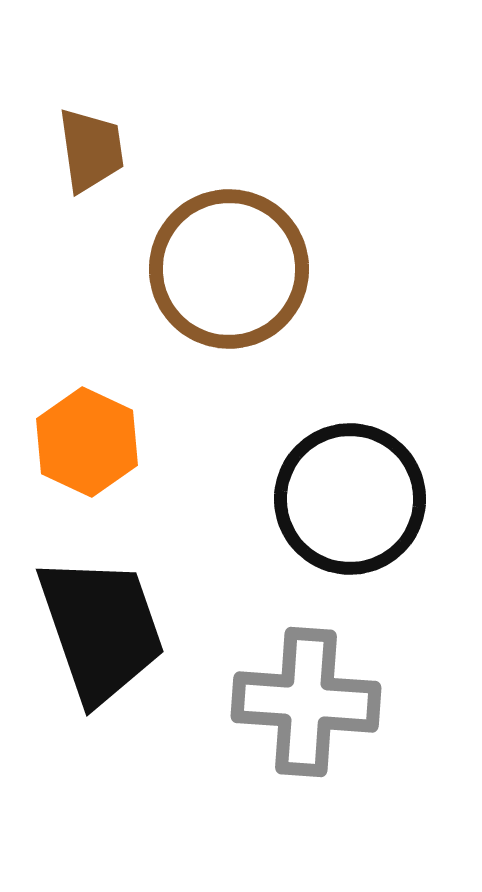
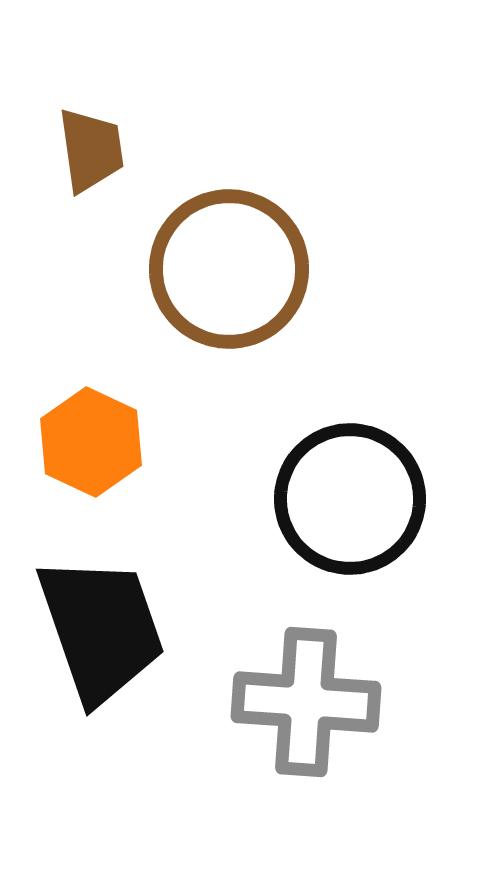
orange hexagon: moved 4 px right
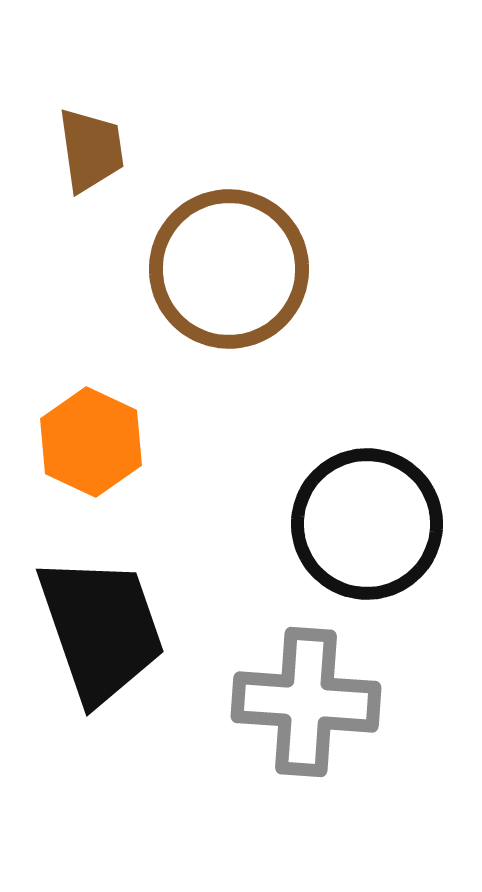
black circle: moved 17 px right, 25 px down
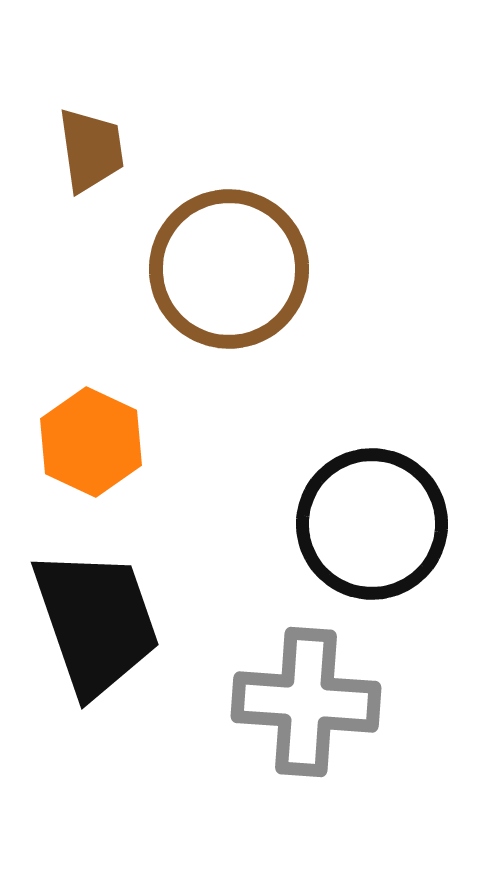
black circle: moved 5 px right
black trapezoid: moved 5 px left, 7 px up
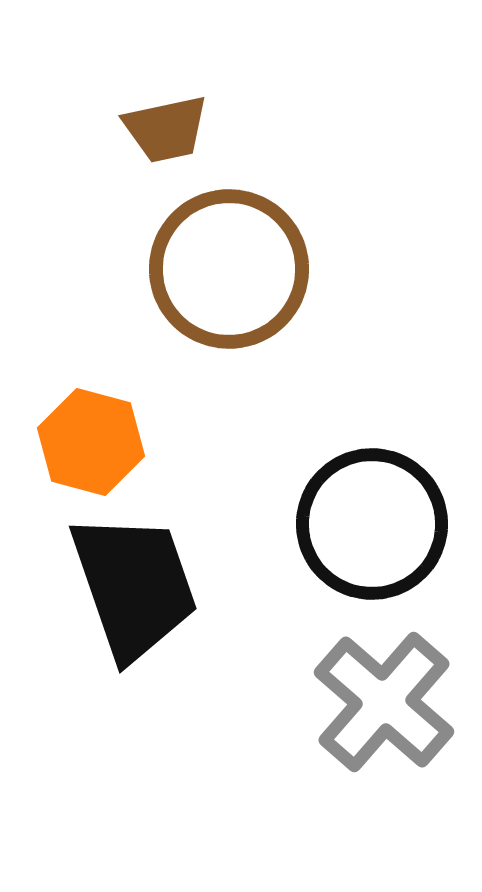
brown trapezoid: moved 75 px right, 21 px up; rotated 86 degrees clockwise
orange hexagon: rotated 10 degrees counterclockwise
black trapezoid: moved 38 px right, 36 px up
gray cross: moved 78 px right; rotated 37 degrees clockwise
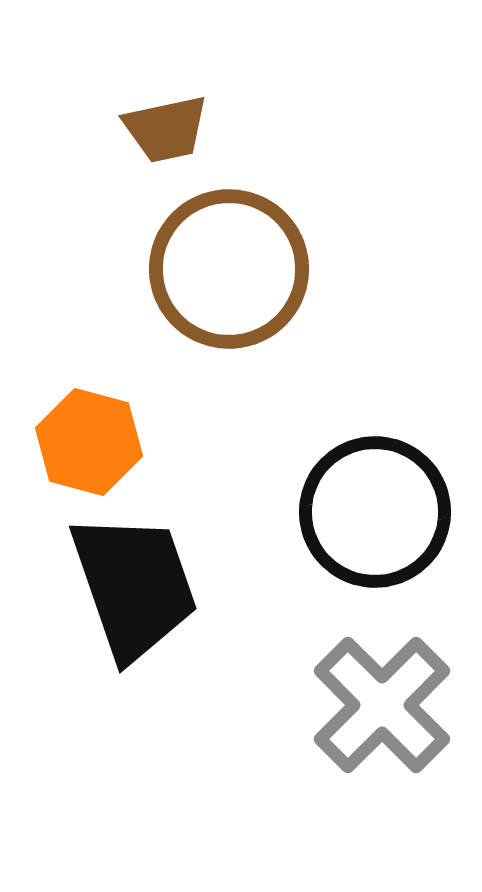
orange hexagon: moved 2 px left
black circle: moved 3 px right, 12 px up
gray cross: moved 2 px left, 3 px down; rotated 4 degrees clockwise
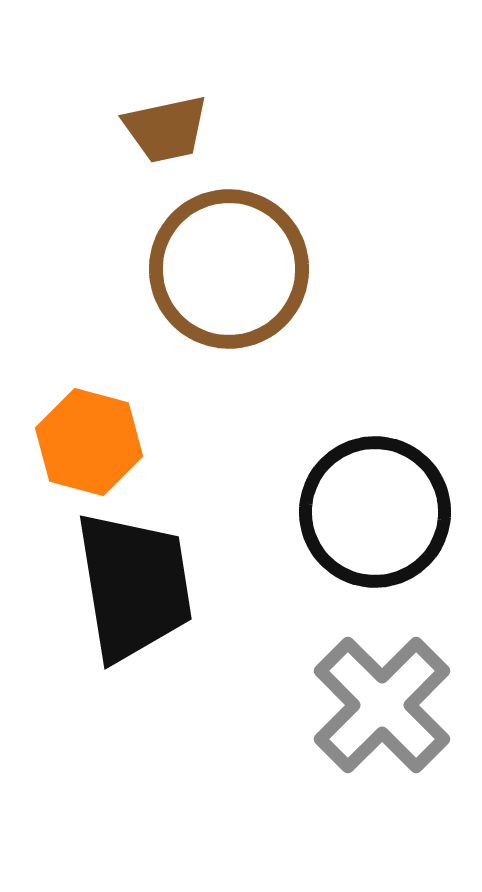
black trapezoid: rotated 10 degrees clockwise
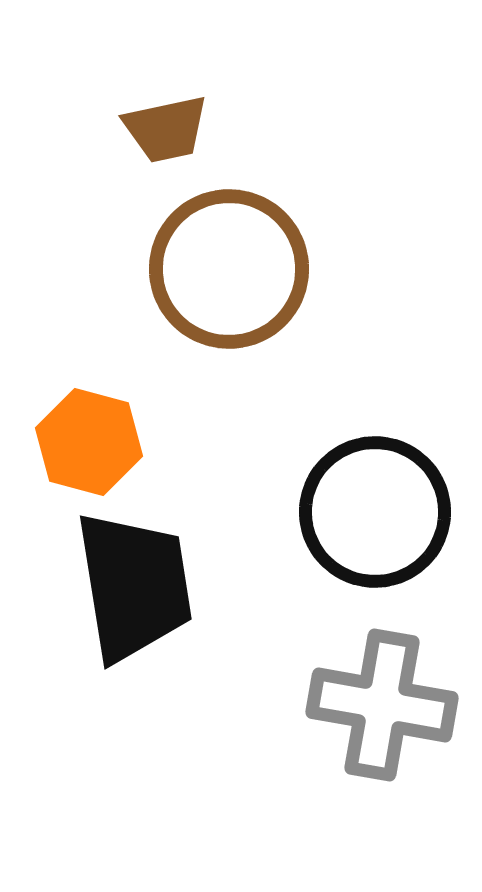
gray cross: rotated 35 degrees counterclockwise
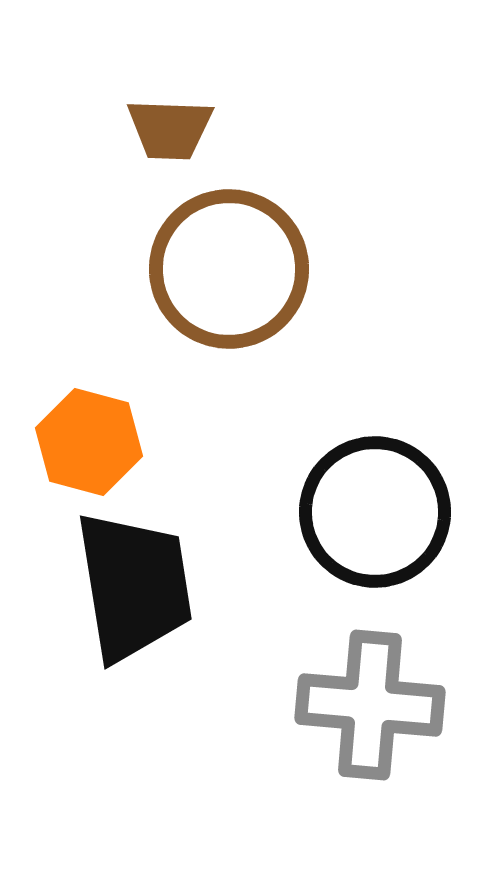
brown trapezoid: moved 4 px right; rotated 14 degrees clockwise
gray cross: moved 12 px left; rotated 5 degrees counterclockwise
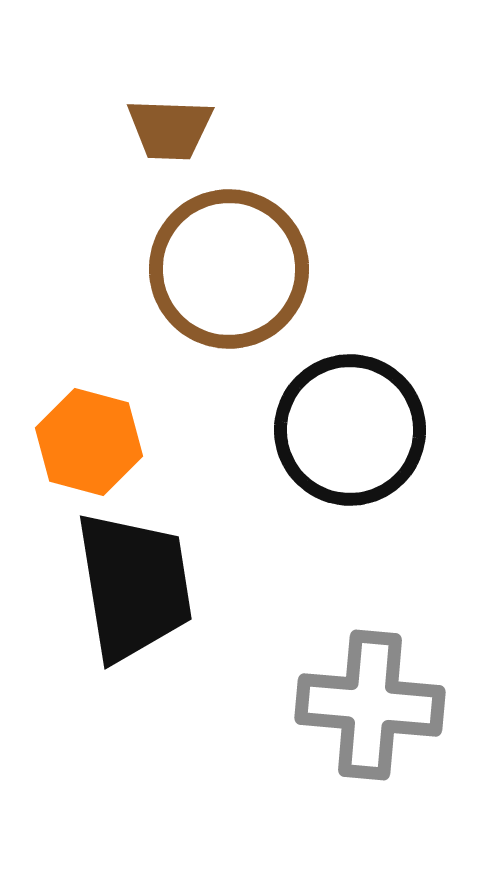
black circle: moved 25 px left, 82 px up
